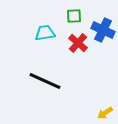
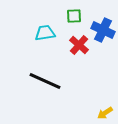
red cross: moved 1 px right, 2 px down
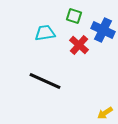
green square: rotated 21 degrees clockwise
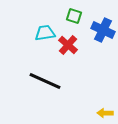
red cross: moved 11 px left
yellow arrow: rotated 35 degrees clockwise
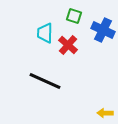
cyan trapezoid: rotated 80 degrees counterclockwise
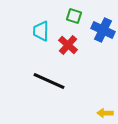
cyan trapezoid: moved 4 px left, 2 px up
black line: moved 4 px right
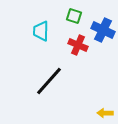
red cross: moved 10 px right; rotated 18 degrees counterclockwise
black line: rotated 72 degrees counterclockwise
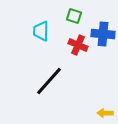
blue cross: moved 4 px down; rotated 20 degrees counterclockwise
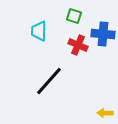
cyan trapezoid: moved 2 px left
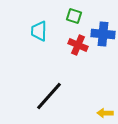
black line: moved 15 px down
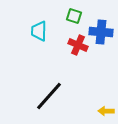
blue cross: moved 2 px left, 2 px up
yellow arrow: moved 1 px right, 2 px up
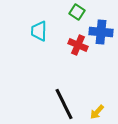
green square: moved 3 px right, 4 px up; rotated 14 degrees clockwise
black line: moved 15 px right, 8 px down; rotated 68 degrees counterclockwise
yellow arrow: moved 9 px left, 1 px down; rotated 49 degrees counterclockwise
